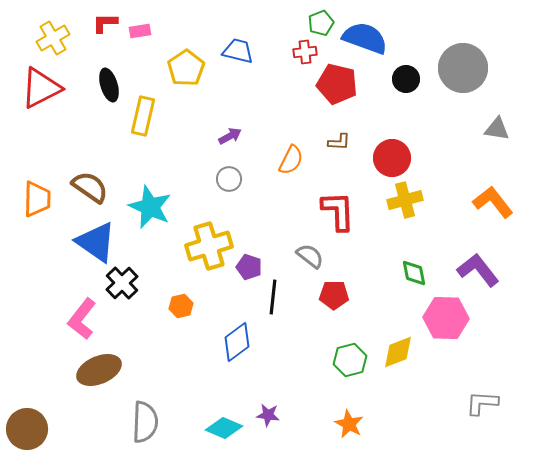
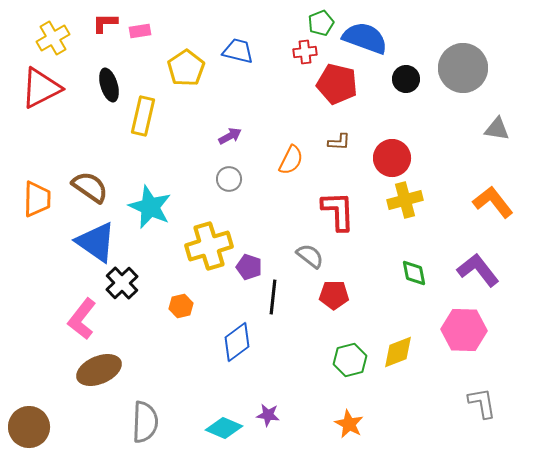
pink hexagon at (446, 318): moved 18 px right, 12 px down
gray L-shape at (482, 403): rotated 76 degrees clockwise
brown circle at (27, 429): moved 2 px right, 2 px up
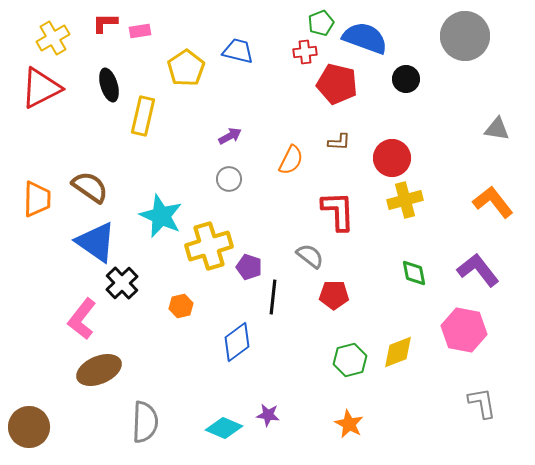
gray circle at (463, 68): moved 2 px right, 32 px up
cyan star at (150, 207): moved 11 px right, 9 px down
pink hexagon at (464, 330): rotated 9 degrees clockwise
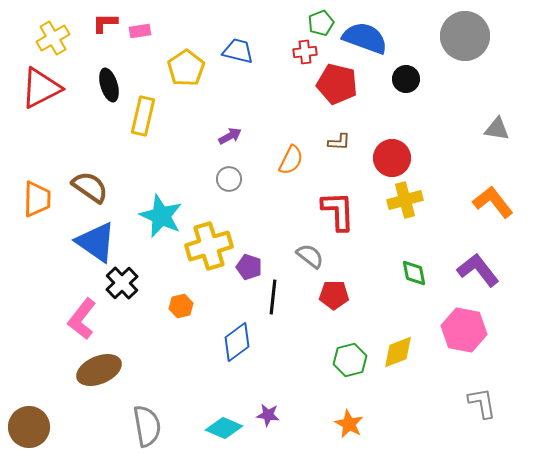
gray semicircle at (145, 422): moved 2 px right, 4 px down; rotated 12 degrees counterclockwise
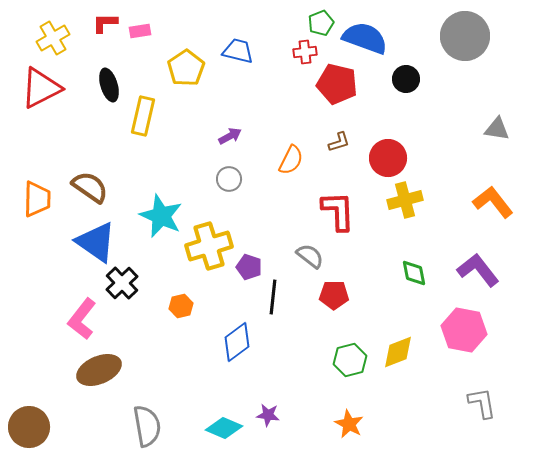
brown L-shape at (339, 142): rotated 20 degrees counterclockwise
red circle at (392, 158): moved 4 px left
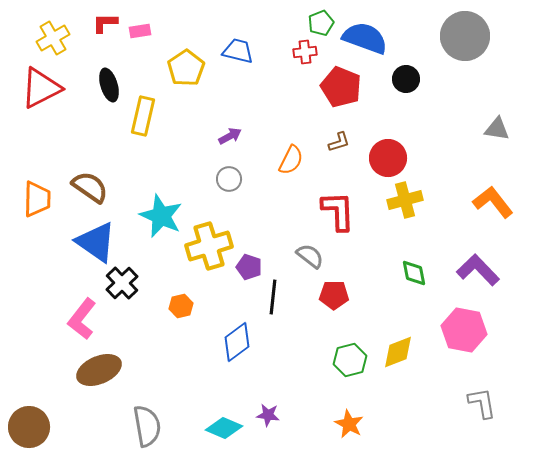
red pentagon at (337, 84): moved 4 px right, 3 px down; rotated 9 degrees clockwise
purple L-shape at (478, 270): rotated 6 degrees counterclockwise
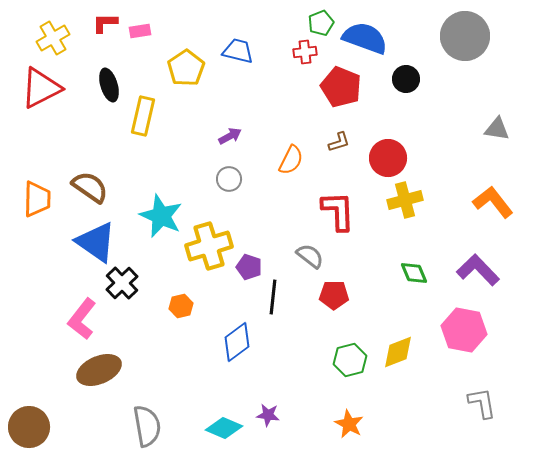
green diamond at (414, 273): rotated 12 degrees counterclockwise
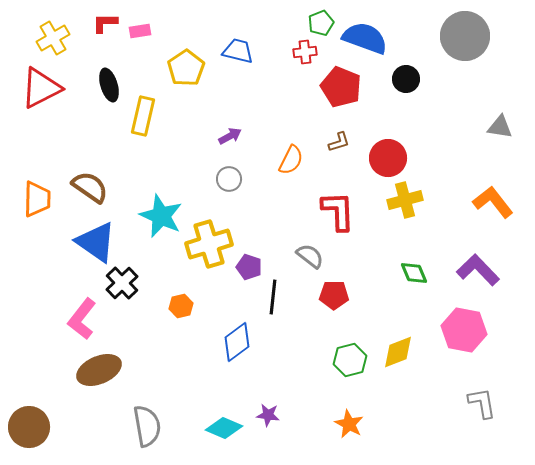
gray triangle at (497, 129): moved 3 px right, 2 px up
yellow cross at (209, 246): moved 2 px up
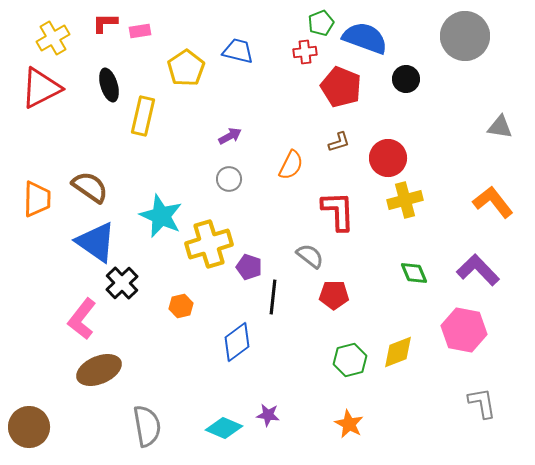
orange semicircle at (291, 160): moved 5 px down
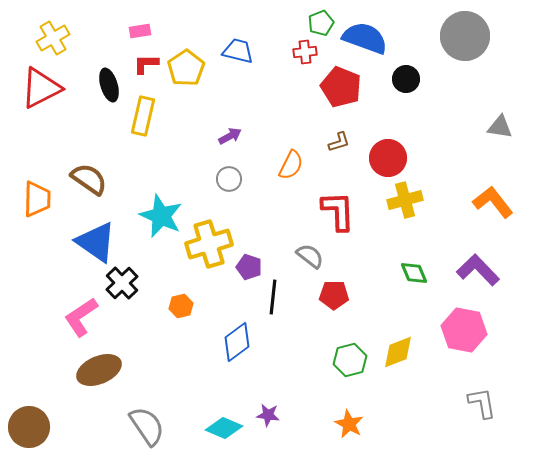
red L-shape at (105, 23): moved 41 px right, 41 px down
brown semicircle at (90, 187): moved 1 px left, 8 px up
pink L-shape at (82, 319): moved 1 px left, 2 px up; rotated 18 degrees clockwise
gray semicircle at (147, 426): rotated 24 degrees counterclockwise
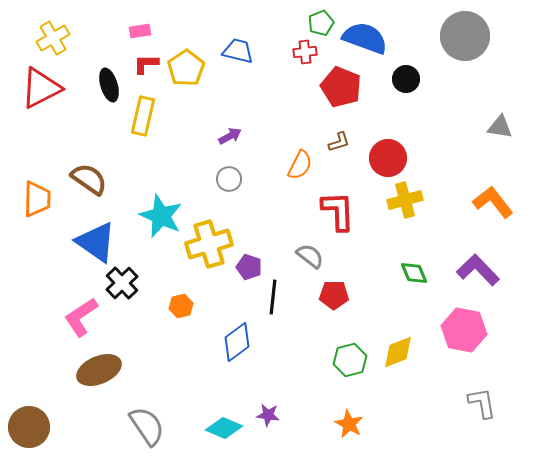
orange semicircle at (291, 165): moved 9 px right
